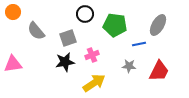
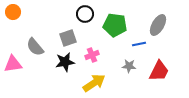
gray semicircle: moved 1 px left, 16 px down
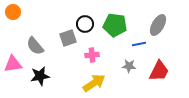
black circle: moved 10 px down
gray semicircle: moved 1 px up
pink cross: rotated 16 degrees clockwise
black star: moved 25 px left, 14 px down
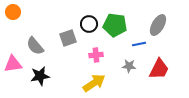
black circle: moved 4 px right
pink cross: moved 4 px right
red trapezoid: moved 2 px up
